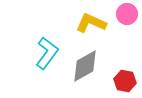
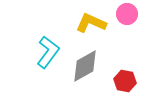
cyan L-shape: moved 1 px right, 1 px up
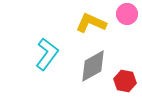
cyan L-shape: moved 1 px left, 2 px down
gray diamond: moved 8 px right
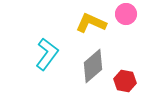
pink circle: moved 1 px left
gray diamond: rotated 12 degrees counterclockwise
